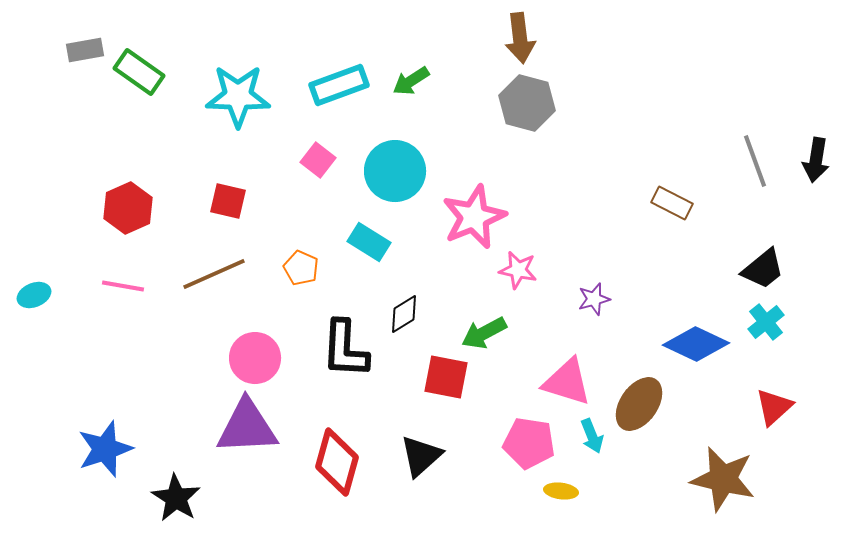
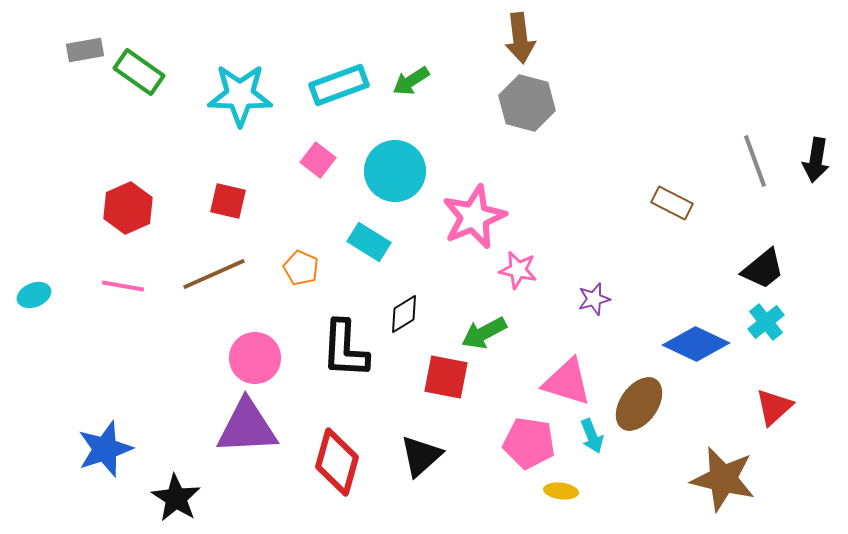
cyan star at (238, 96): moved 2 px right, 1 px up
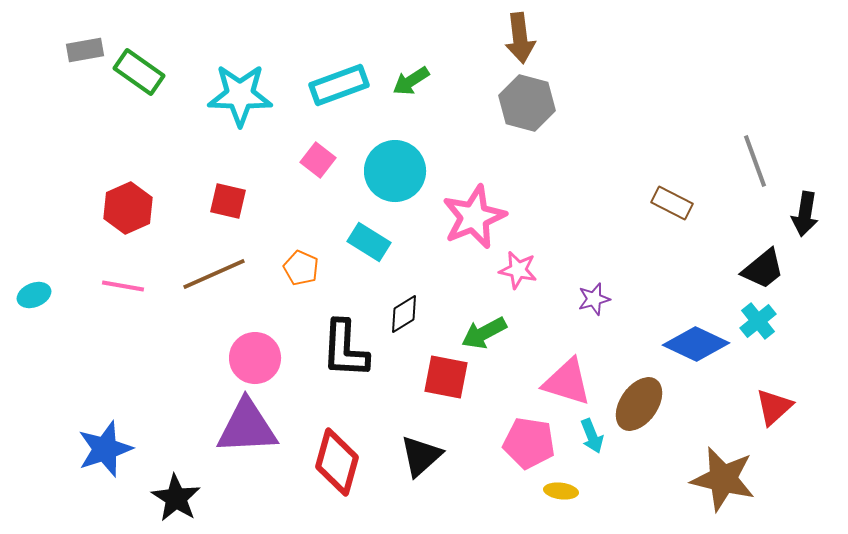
black arrow at (816, 160): moved 11 px left, 54 px down
cyan cross at (766, 322): moved 8 px left, 1 px up
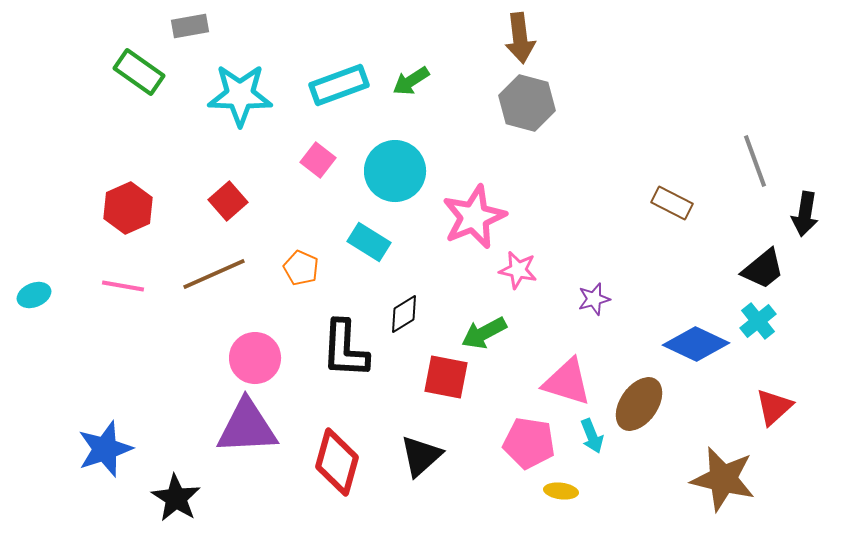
gray rectangle at (85, 50): moved 105 px right, 24 px up
red square at (228, 201): rotated 36 degrees clockwise
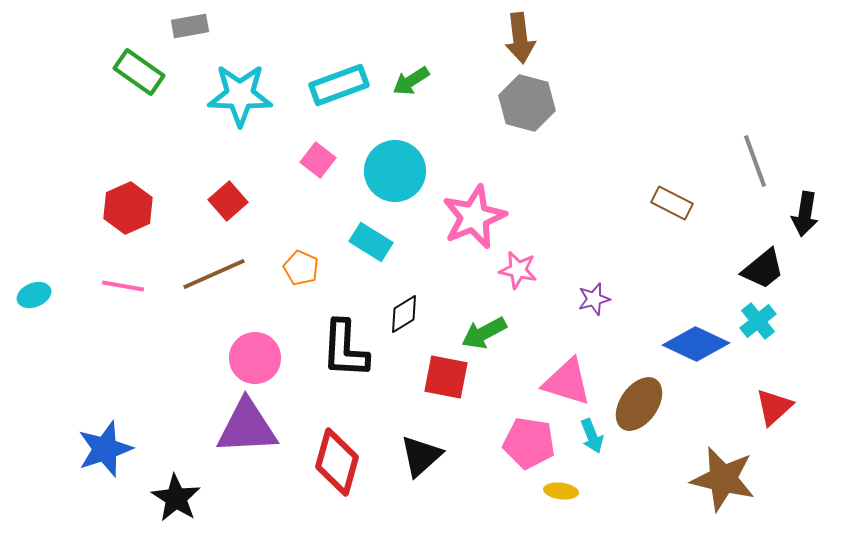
cyan rectangle at (369, 242): moved 2 px right
